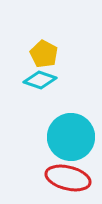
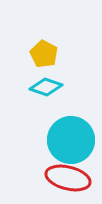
cyan diamond: moved 6 px right, 7 px down
cyan circle: moved 3 px down
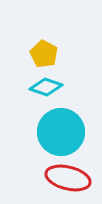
cyan circle: moved 10 px left, 8 px up
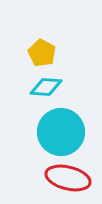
yellow pentagon: moved 2 px left, 1 px up
cyan diamond: rotated 16 degrees counterclockwise
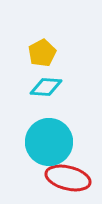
yellow pentagon: rotated 16 degrees clockwise
cyan circle: moved 12 px left, 10 px down
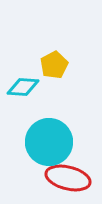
yellow pentagon: moved 12 px right, 12 px down
cyan diamond: moved 23 px left
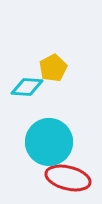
yellow pentagon: moved 1 px left, 3 px down
cyan diamond: moved 4 px right
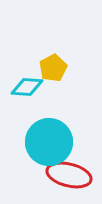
red ellipse: moved 1 px right, 3 px up
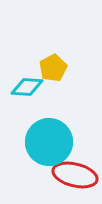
red ellipse: moved 6 px right
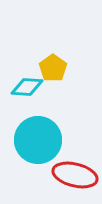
yellow pentagon: rotated 8 degrees counterclockwise
cyan circle: moved 11 px left, 2 px up
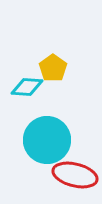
cyan circle: moved 9 px right
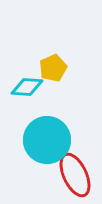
yellow pentagon: rotated 12 degrees clockwise
red ellipse: rotated 51 degrees clockwise
